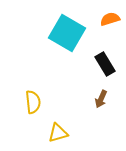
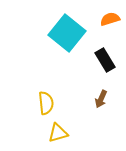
cyan square: rotated 9 degrees clockwise
black rectangle: moved 4 px up
yellow semicircle: moved 13 px right, 1 px down
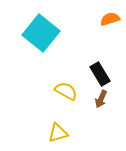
cyan square: moved 26 px left
black rectangle: moved 5 px left, 14 px down
yellow semicircle: moved 20 px right, 12 px up; rotated 55 degrees counterclockwise
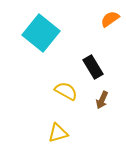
orange semicircle: rotated 18 degrees counterclockwise
black rectangle: moved 7 px left, 7 px up
brown arrow: moved 1 px right, 1 px down
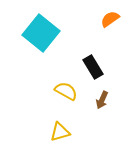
yellow triangle: moved 2 px right, 1 px up
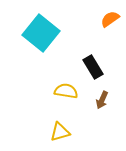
yellow semicircle: rotated 20 degrees counterclockwise
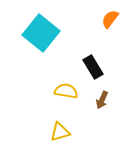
orange semicircle: rotated 18 degrees counterclockwise
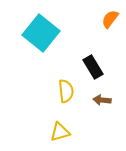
yellow semicircle: rotated 75 degrees clockwise
brown arrow: rotated 72 degrees clockwise
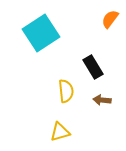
cyan square: rotated 18 degrees clockwise
